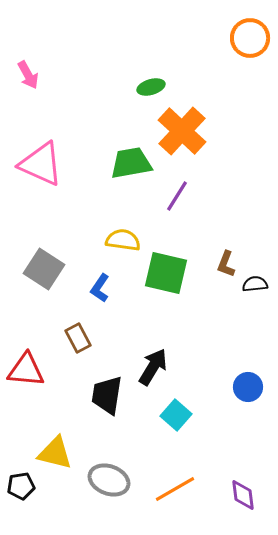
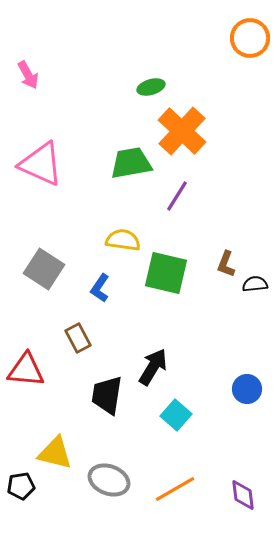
blue circle: moved 1 px left, 2 px down
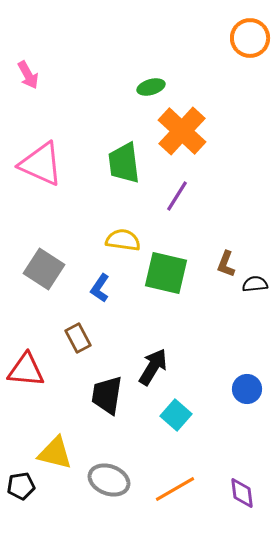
green trapezoid: moved 7 px left; rotated 87 degrees counterclockwise
purple diamond: moved 1 px left, 2 px up
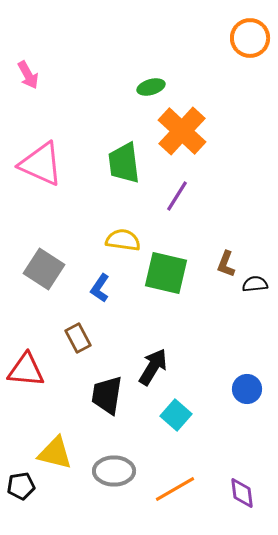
gray ellipse: moved 5 px right, 9 px up; rotated 21 degrees counterclockwise
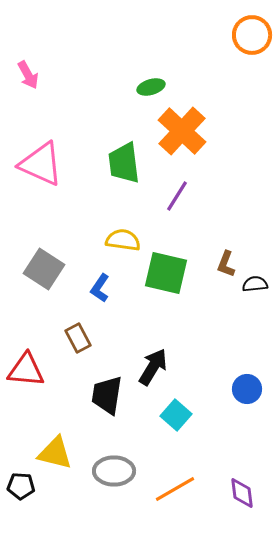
orange circle: moved 2 px right, 3 px up
black pentagon: rotated 12 degrees clockwise
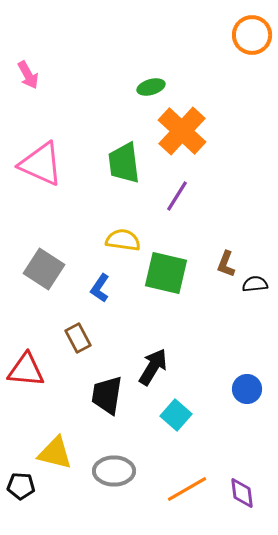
orange line: moved 12 px right
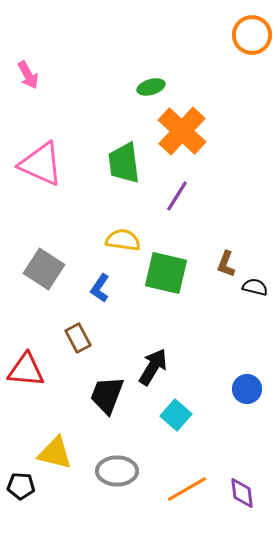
black semicircle: moved 3 px down; rotated 20 degrees clockwise
black trapezoid: rotated 12 degrees clockwise
gray ellipse: moved 3 px right
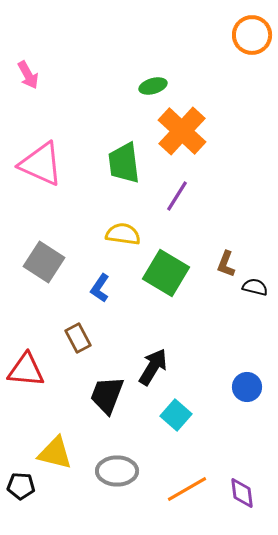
green ellipse: moved 2 px right, 1 px up
yellow semicircle: moved 6 px up
gray square: moved 7 px up
green square: rotated 18 degrees clockwise
blue circle: moved 2 px up
